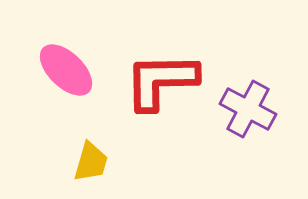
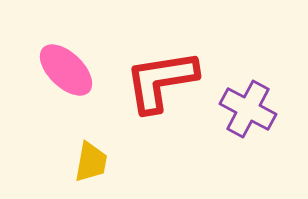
red L-shape: rotated 8 degrees counterclockwise
yellow trapezoid: rotated 6 degrees counterclockwise
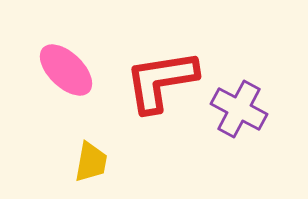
purple cross: moved 9 px left
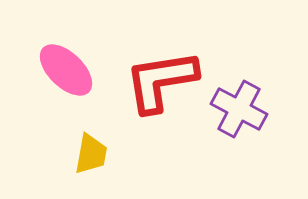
yellow trapezoid: moved 8 px up
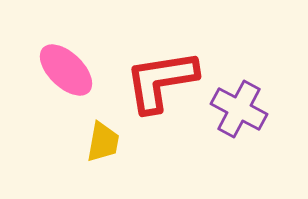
yellow trapezoid: moved 12 px right, 12 px up
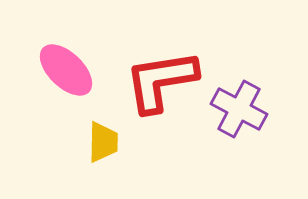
yellow trapezoid: rotated 9 degrees counterclockwise
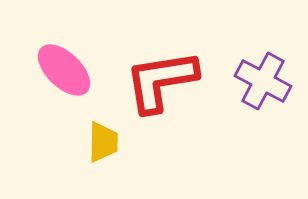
pink ellipse: moved 2 px left
purple cross: moved 24 px right, 28 px up
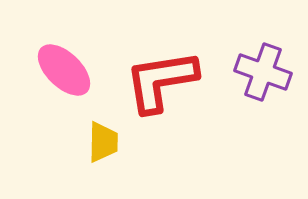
purple cross: moved 9 px up; rotated 8 degrees counterclockwise
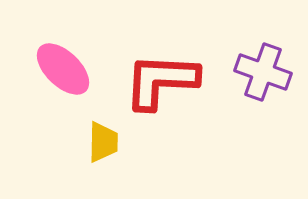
pink ellipse: moved 1 px left, 1 px up
red L-shape: rotated 12 degrees clockwise
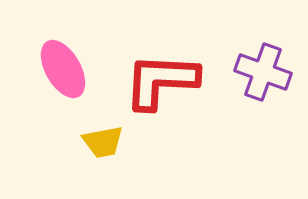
pink ellipse: rotated 16 degrees clockwise
yellow trapezoid: rotated 78 degrees clockwise
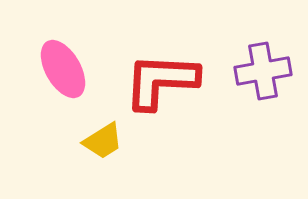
purple cross: moved 1 px up; rotated 30 degrees counterclockwise
yellow trapezoid: moved 1 px up; rotated 21 degrees counterclockwise
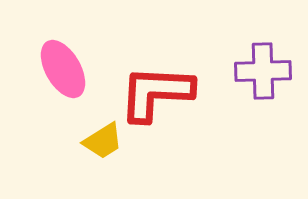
purple cross: rotated 8 degrees clockwise
red L-shape: moved 5 px left, 12 px down
